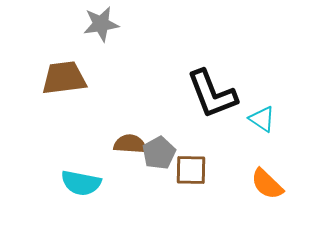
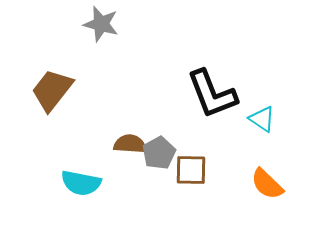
gray star: rotated 24 degrees clockwise
brown trapezoid: moved 12 px left, 12 px down; rotated 45 degrees counterclockwise
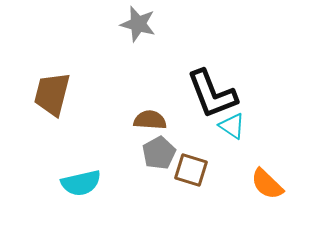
gray star: moved 37 px right
brown trapezoid: moved 4 px down; rotated 24 degrees counterclockwise
cyan triangle: moved 30 px left, 7 px down
brown semicircle: moved 20 px right, 24 px up
brown square: rotated 16 degrees clockwise
cyan semicircle: rotated 24 degrees counterclockwise
